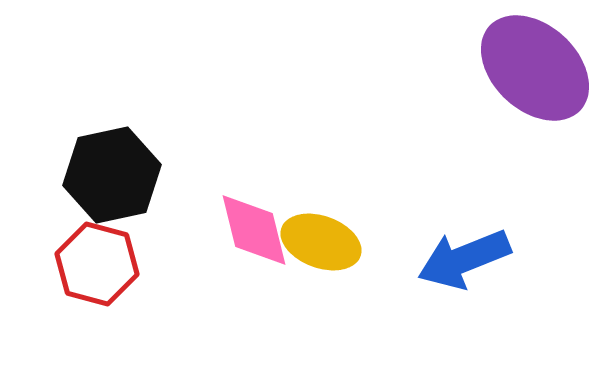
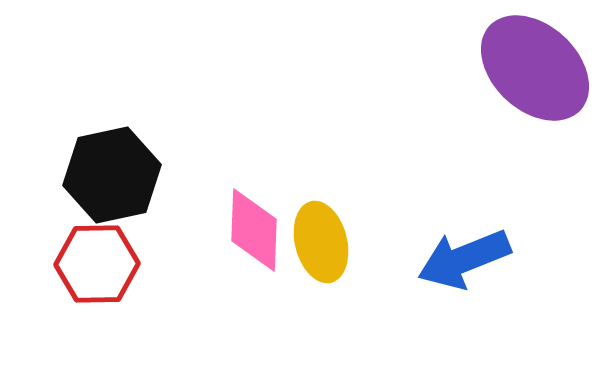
pink diamond: rotated 16 degrees clockwise
yellow ellipse: rotated 56 degrees clockwise
red hexagon: rotated 16 degrees counterclockwise
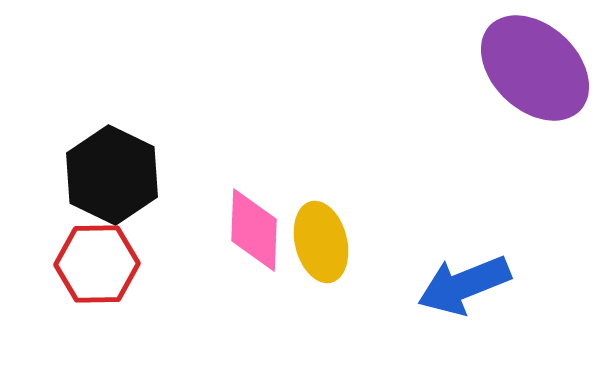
black hexagon: rotated 22 degrees counterclockwise
blue arrow: moved 26 px down
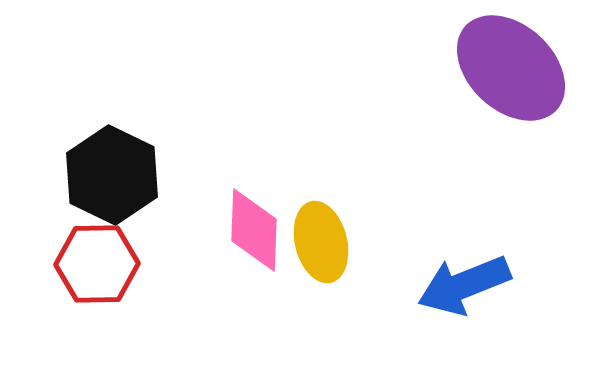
purple ellipse: moved 24 px left
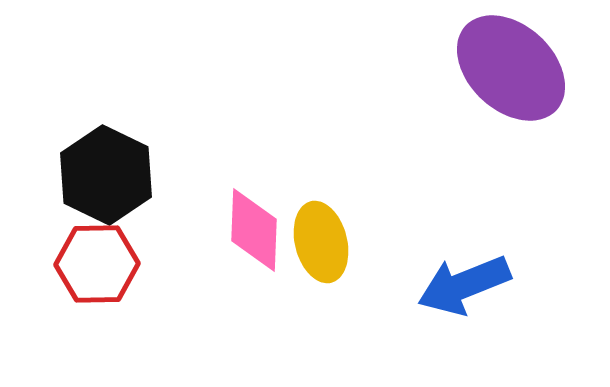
black hexagon: moved 6 px left
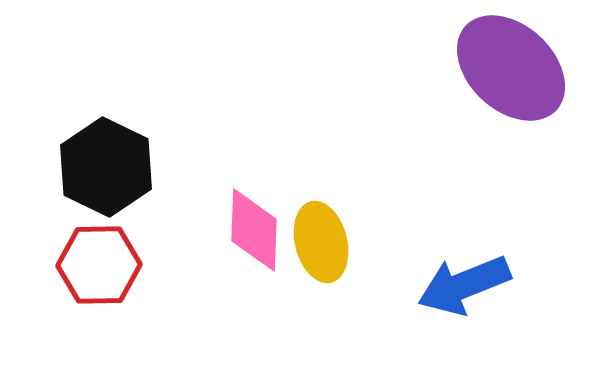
black hexagon: moved 8 px up
red hexagon: moved 2 px right, 1 px down
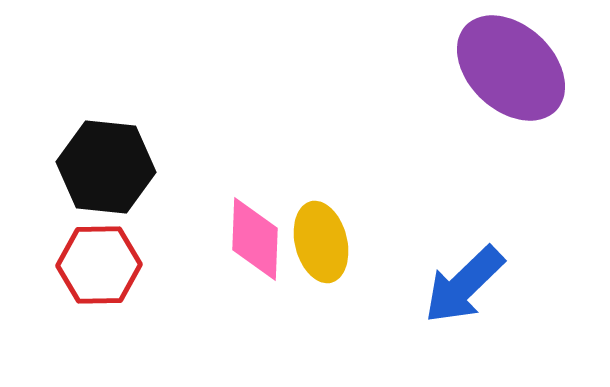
black hexagon: rotated 20 degrees counterclockwise
pink diamond: moved 1 px right, 9 px down
blue arrow: rotated 22 degrees counterclockwise
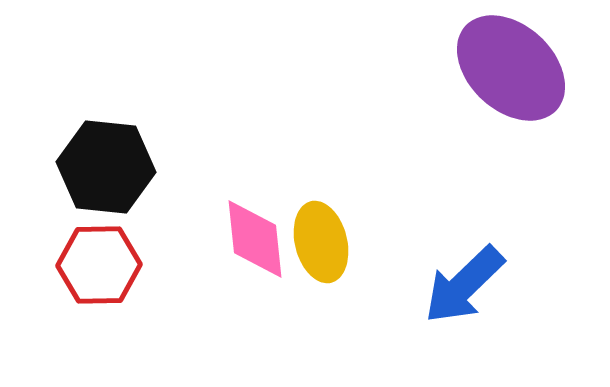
pink diamond: rotated 8 degrees counterclockwise
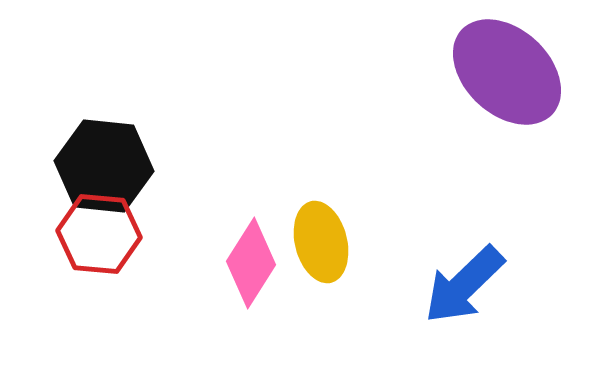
purple ellipse: moved 4 px left, 4 px down
black hexagon: moved 2 px left, 1 px up
pink diamond: moved 4 px left, 24 px down; rotated 38 degrees clockwise
red hexagon: moved 31 px up; rotated 6 degrees clockwise
